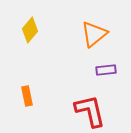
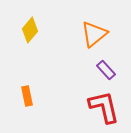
purple rectangle: rotated 54 degrees clockwise
red L-shape: moved 14 px right, 4 px up
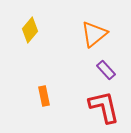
orange rectangle: moved 17 px right
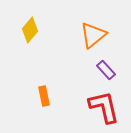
orange triangle: moved 1 px left, 1 px down
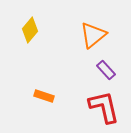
orange rectangle: rotated 60 degrees counterclockwise
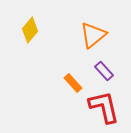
purple rectangle: moved 2 px left, 1 px down
orange rectangle: moved 29 px right, 13 px up; rotated 30 degrees clockwise
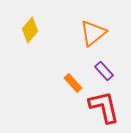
orange triangle: moved 2 px up
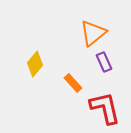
yellow diamond: moved 5 px right, 34 px down
purple rectangle: moved 9 px up; rotated 18 degrees clockwise
red L-shape: moved 1 px right, 1 px down
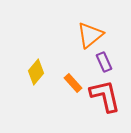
orange triangle: moved 3 px left, 2 px down
yellow diamond: moved 1 px right, 8 px down
red L-shape: moved 12 px up
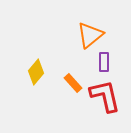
purple rectangle: rotated 24 degrees clockwise
